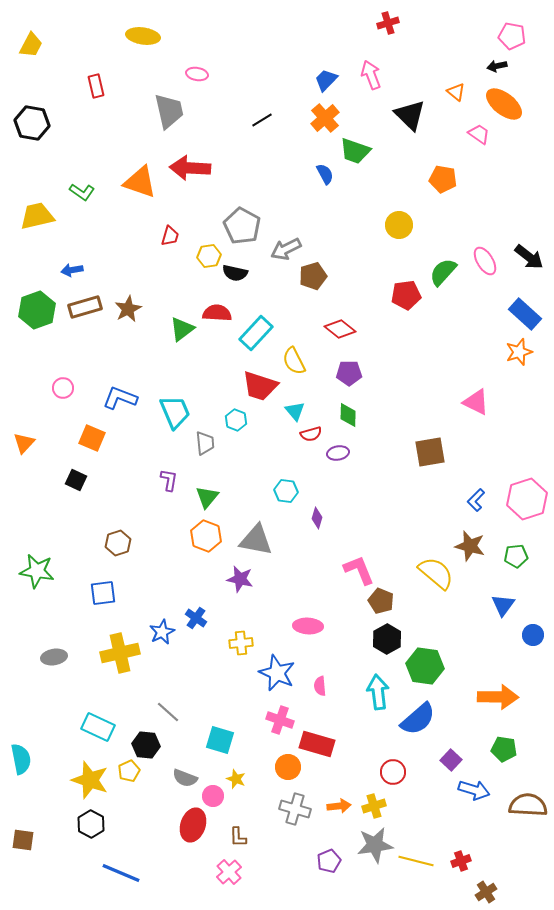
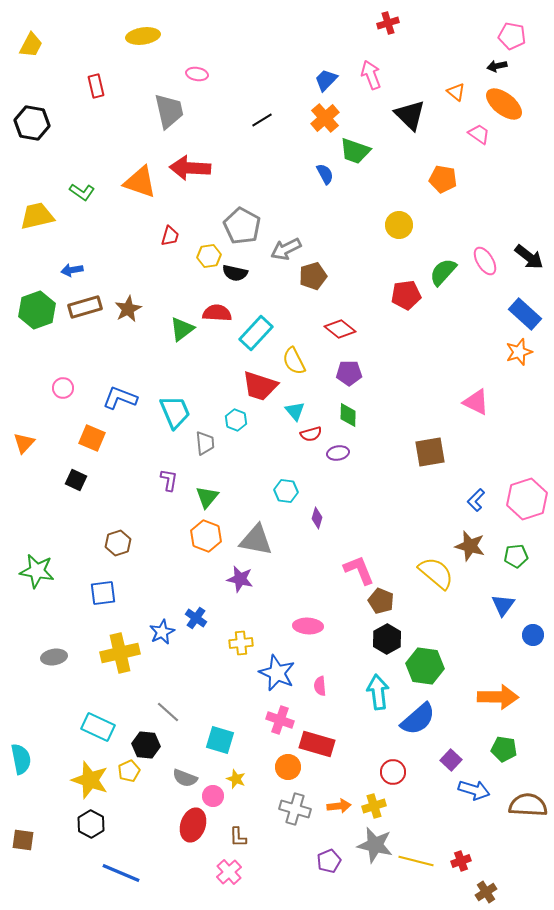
yellow ellipse at (143, 36): rotated 16 degrees counterclockwise
gray star at (375, 845): rotated 21 degrees clockwise
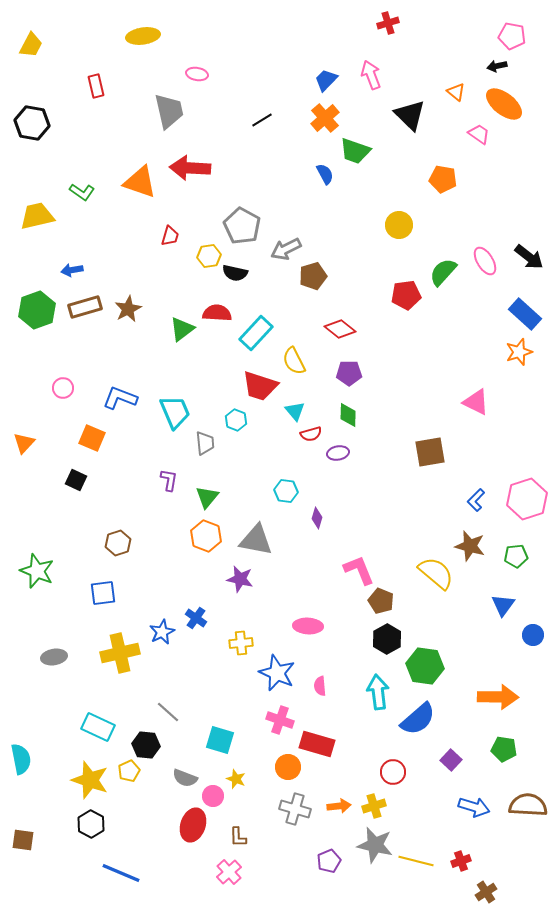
green star at (37, 571): rotated 12 degrees clockwise
blue arrow at (474, 790): moved 17 px down
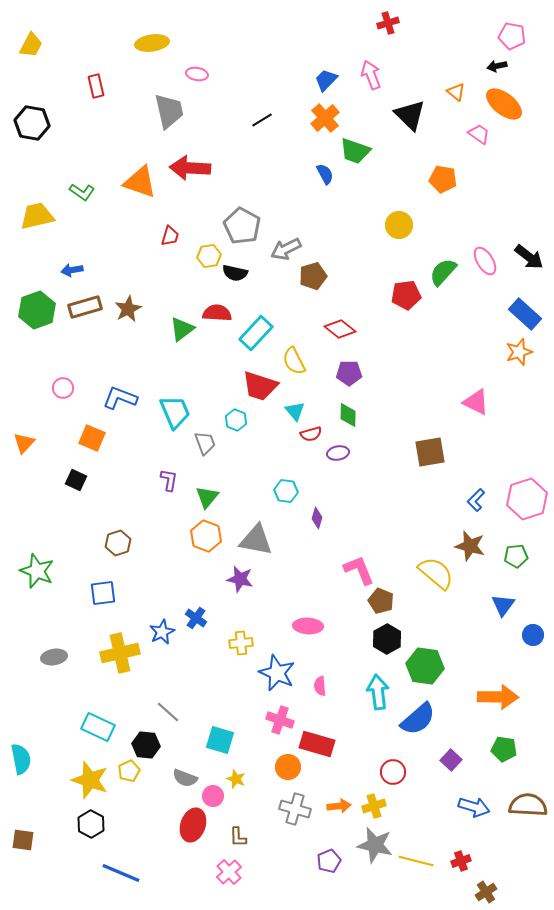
yellow ellipse at (143, 36): moved 9 px right, 7 px down
gray trapezoid at (205, 443): rotated 15 degrees counterclockwise
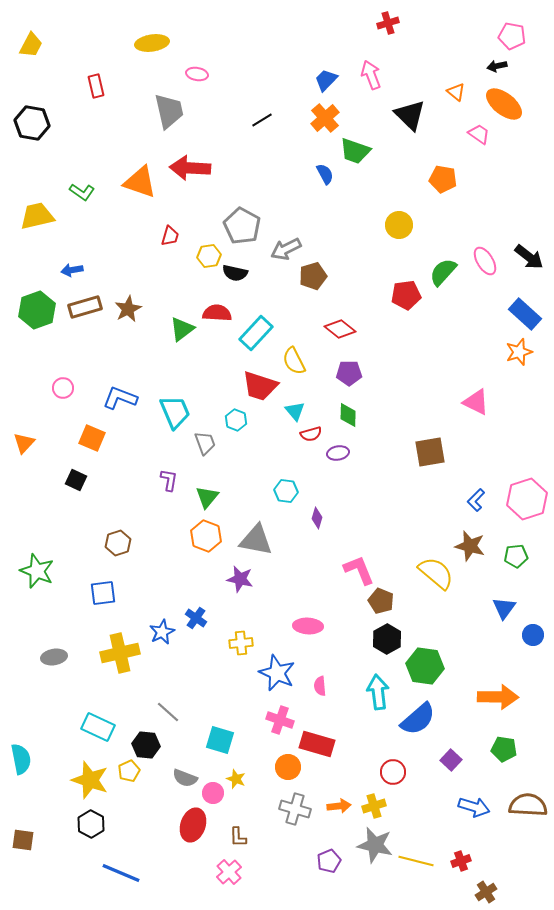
blue triangle at (503, 605): moved 1 px right, 3 px down
pink circle at (213, 796): moved 3 px up
